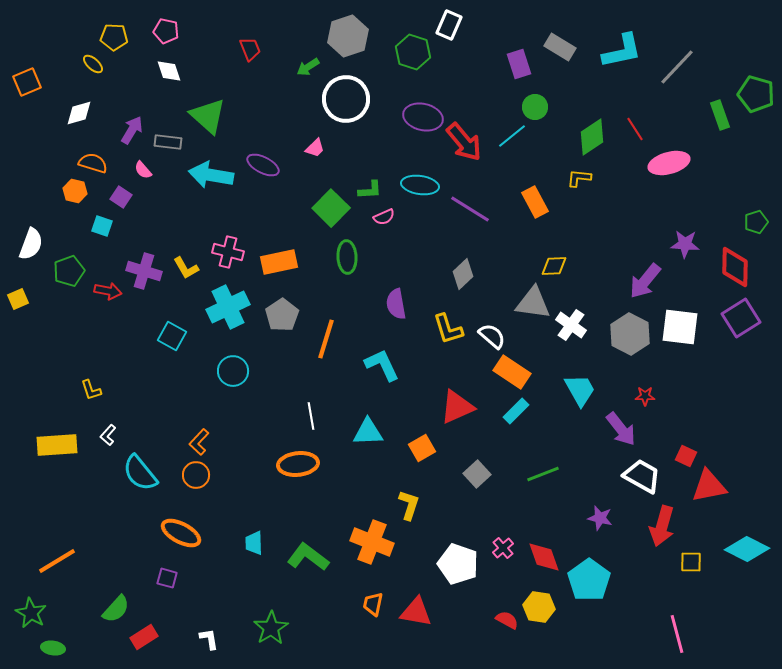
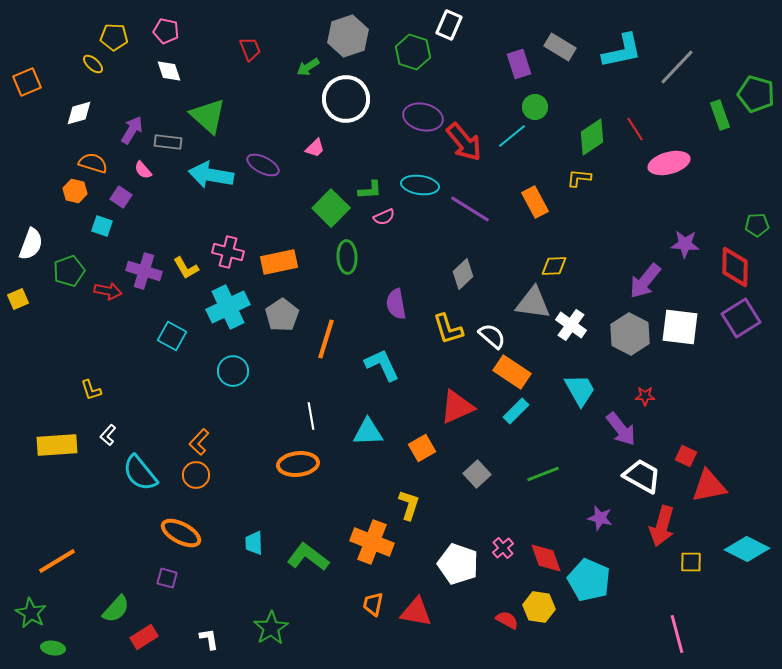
green pentagon at (756, 222): moved 1 px right, 3 px down; rotated 15 degrees clockwise
red diamond at (544, 557): moved 2 px right, 1 px down
cyan pentagon at (589, 580): rotated 12 degrees counterclockwise
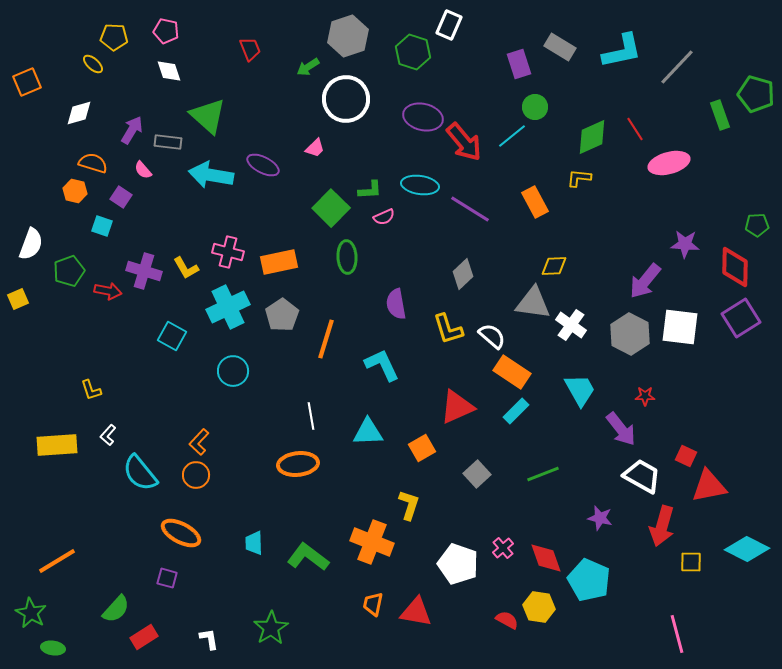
green diamond at (592, 137): rotated 9 degrees clockwise
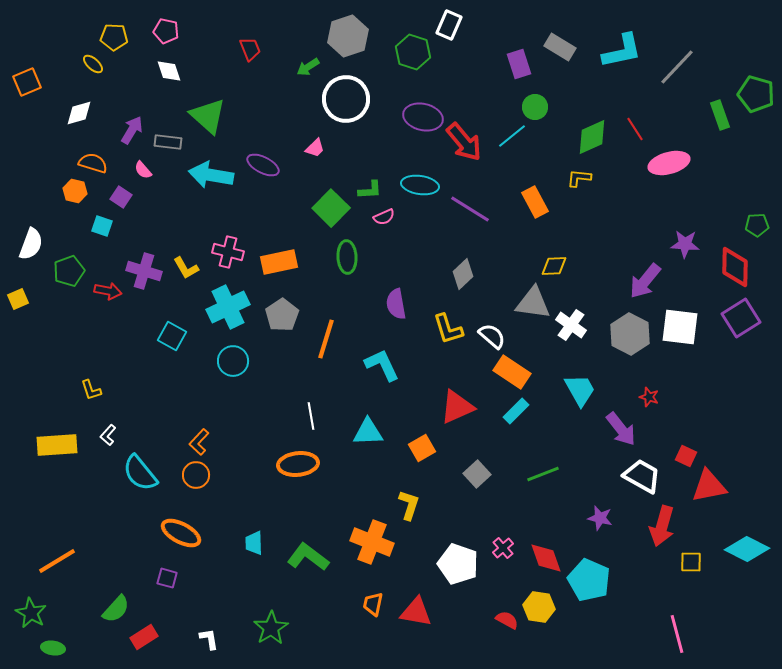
cyan circle at (233, 371): moved 10 px up
red star at (645, 396): moved 4 px right, 1 px down; rotated 18 degrees clockwise
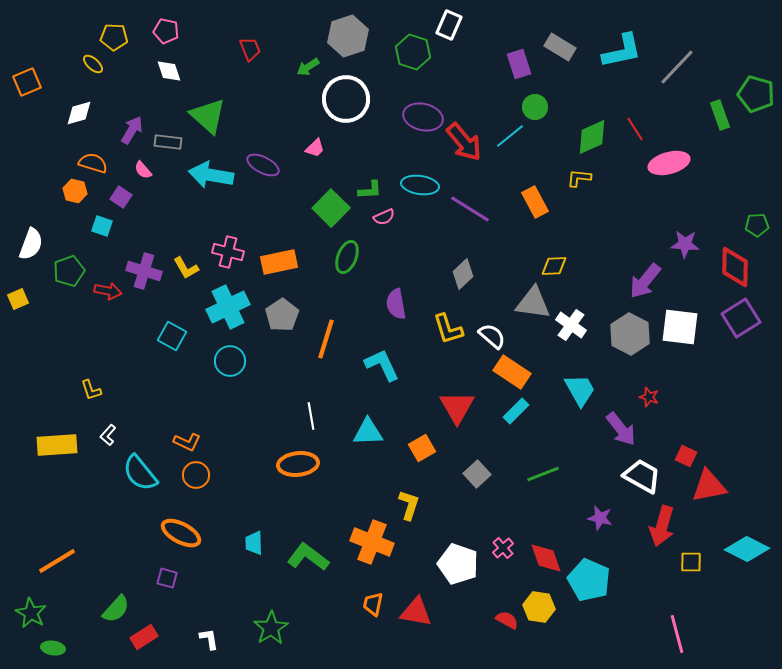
cyan line at (512, 136): moved 2 px left
green ellipse at (347, 257): rotated 24 degrees clockwise
cyan circle at (233, 361): moved 3 px left
red triangle at (457, 407): rotated 36 degrees counterclockwise
orange L-shape at (199, 442): moved 12 px left; rotated 108 degrees counterclockwise
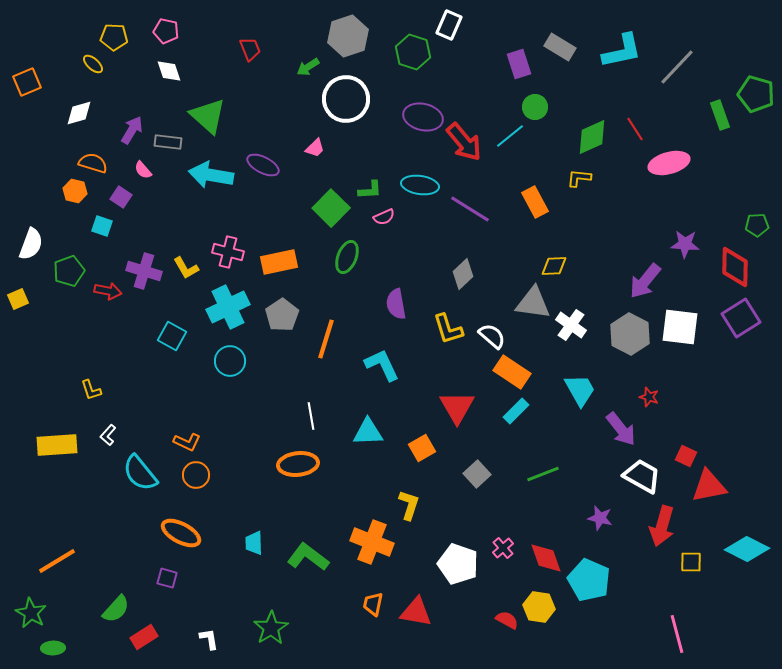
green ellipse at (53, 648): rotated 10 degrees counterclockwise
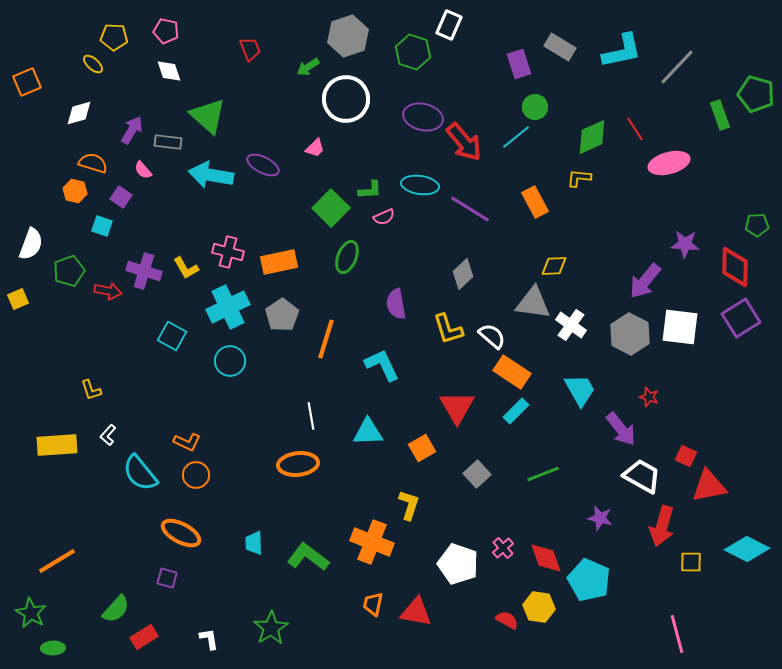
cyan line at (510, 136): moved 6 px right, 1 px down
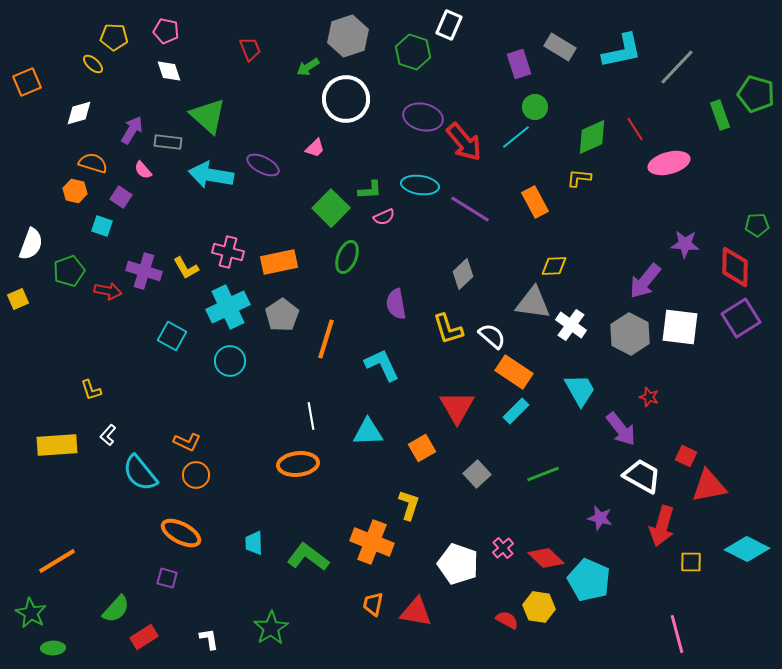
orange rectangle at (512, 372): moved 2 px right
red diamond at (546, 558): rotated 27 degrees counterclockwise
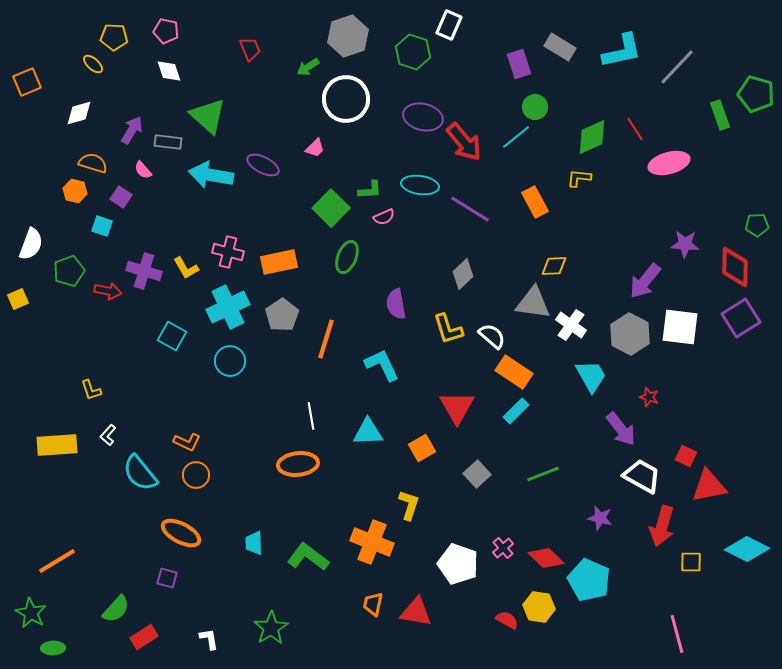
cyan trapezoid at (580, 390): moved 11 px right, 14 px up
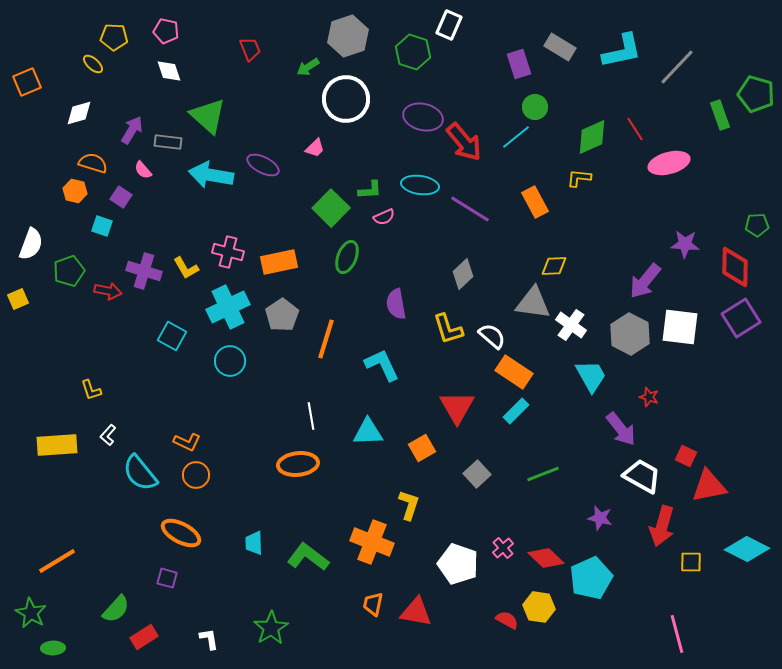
cyan pentagon at (589, 580): moved 2 px right, 2 px up; rotated 24 degrees clockwise
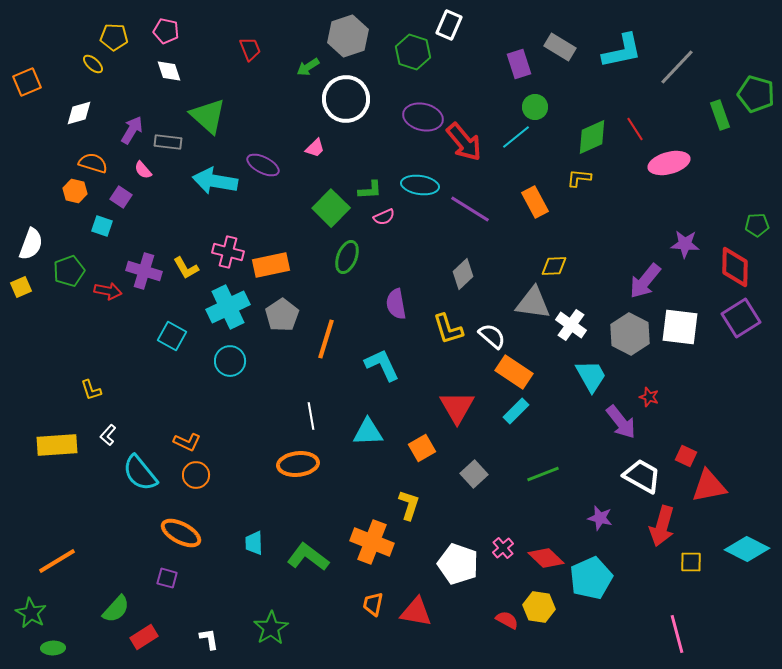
cyan arrow at (211, 175): moved 4 px right, 6 px down
orange rectangle at (279, 262): moved 8 px left, 3 px down
yellow square at (18, 299): moved 3 px right, 12 px up
purple arrow at (621, 429): moved 7 px up
gray square at (477, 474): moved 3 px left
